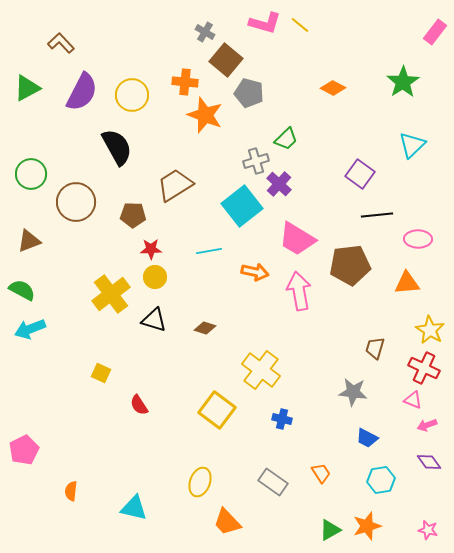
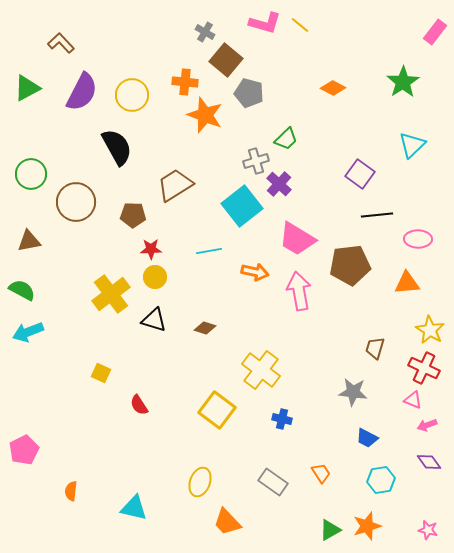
brown triangle at (29, 241): rotated 10 degrees clockwise
cyan arrow at (30, 329): moved 2 px left, 3 px down
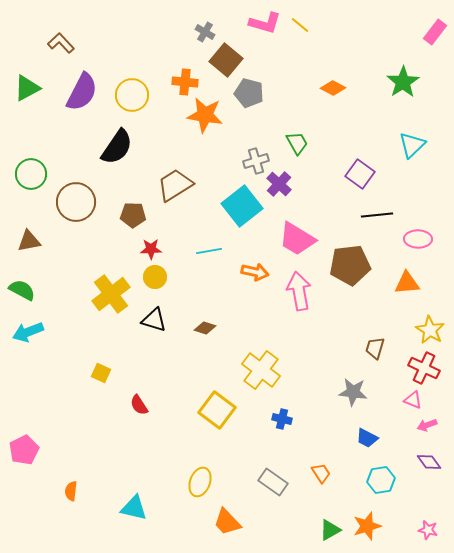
orange star at (205, 115): rotated 12 degrees counterclockwise
green trapezoid at (286, 139): moved 11 px right, 4 px down; rotated 75 degrees counterclockwise
black semicircle at (117, 147): rotated 63 degrees clockwise
